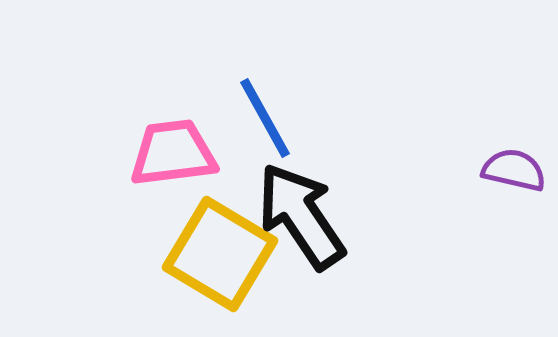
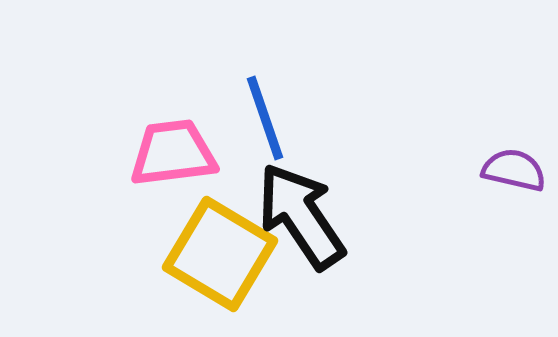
blue line: rotated 10 degrees clockwise
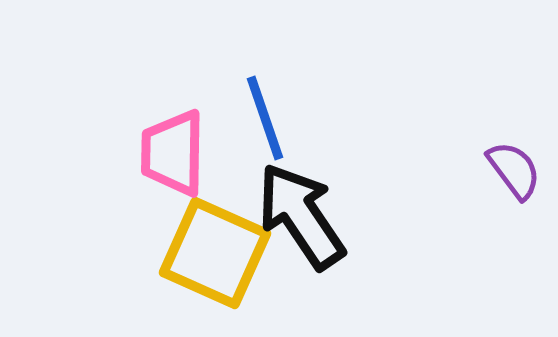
pink trapezoid: rotated 82 degrees counterclockwise
purple semicircle: rotated 40 degrees clockwise
yellow square: moved 5 px left, 1 px up; rotated 7 degrees counterclockwise
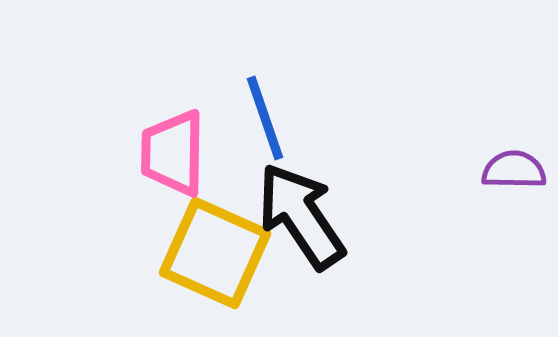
purple semicircle: rotated 52 degrees counterclockwise
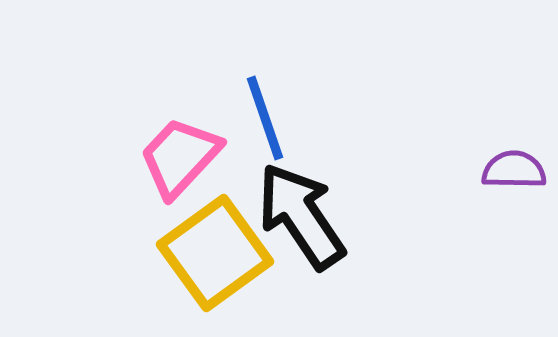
pink trapezoid: moved 7 px right, 4 px down; rotated 42 degrees clockwise
yellow square: rotated 30 degrees clockwise
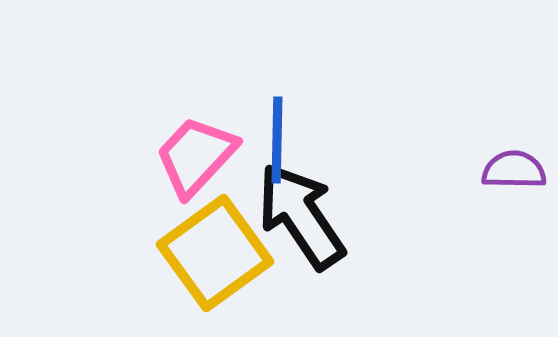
blue line: moved 12 px right, 22 px down; rotated 20 degrees clockwise
pink trapezoid: moved 16 px right, 1 px up
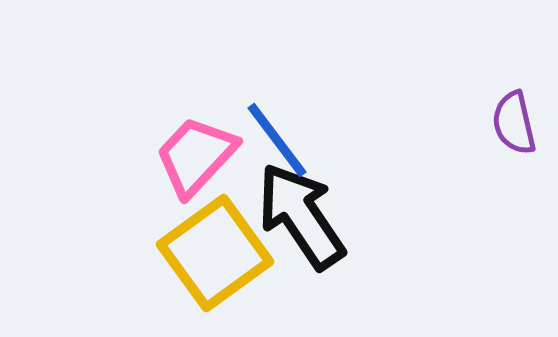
blue line: rotated 38 degrees counterclockwise
purple semicircle: moved 47 px up; rotated 104 degrees counterclockwise
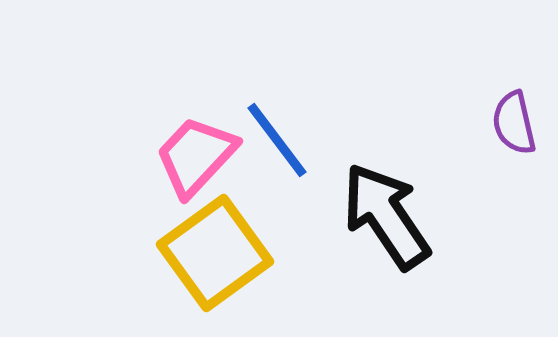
black arrow: moved 85 px right
